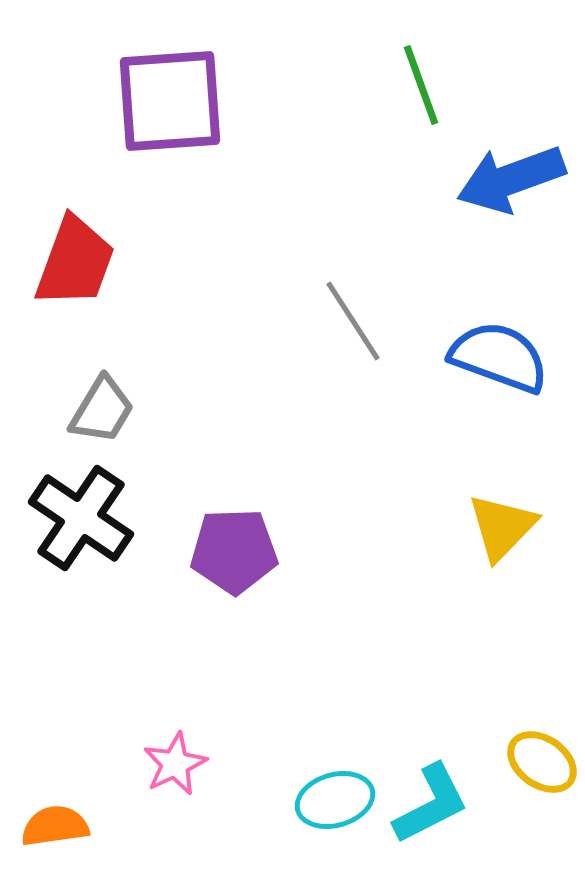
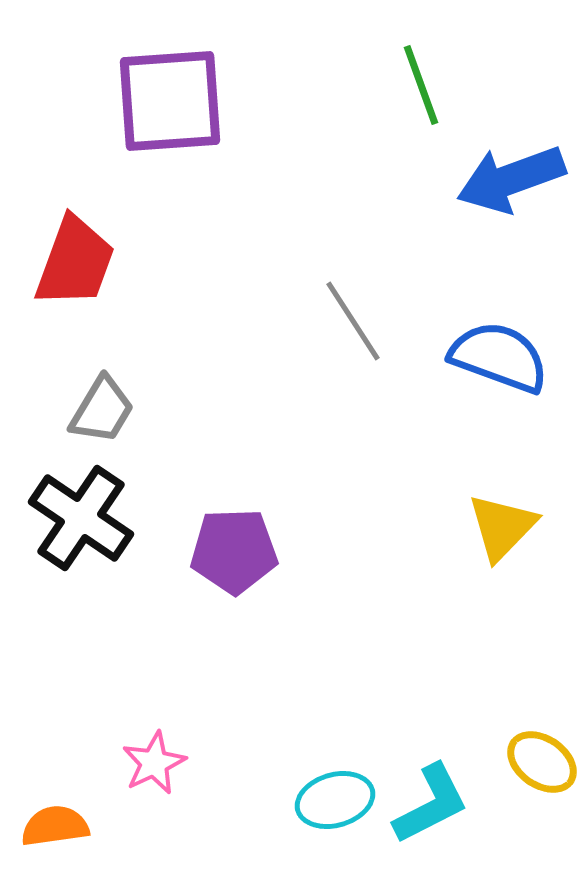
pink star: moved 21 px left, 1 px up
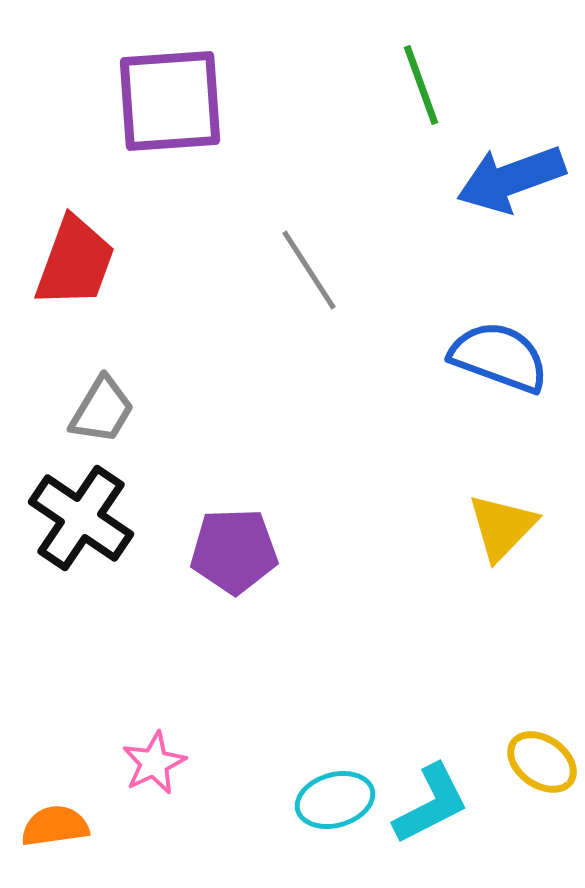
gray line: moved 44 px left, 51 px up
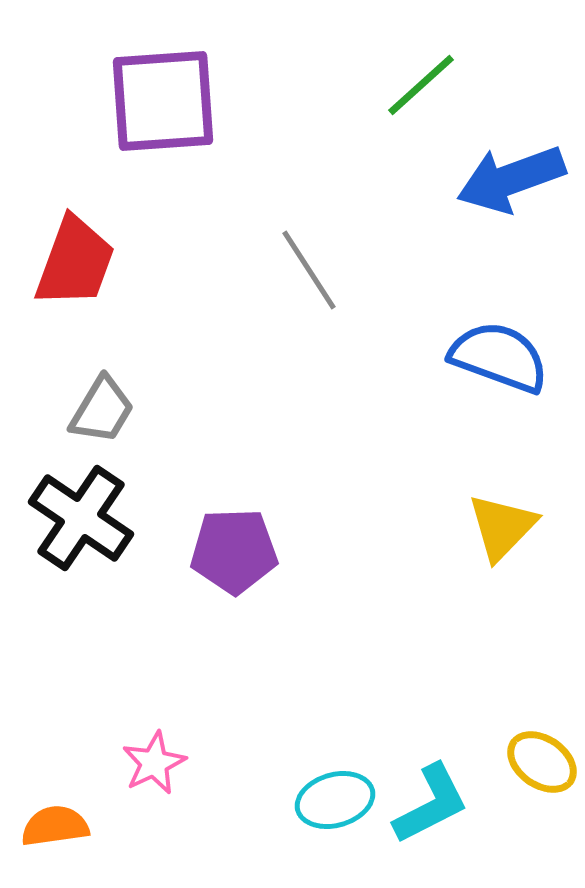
green line: rotated 68 degrees clockwise
purple square: moved 7 px left
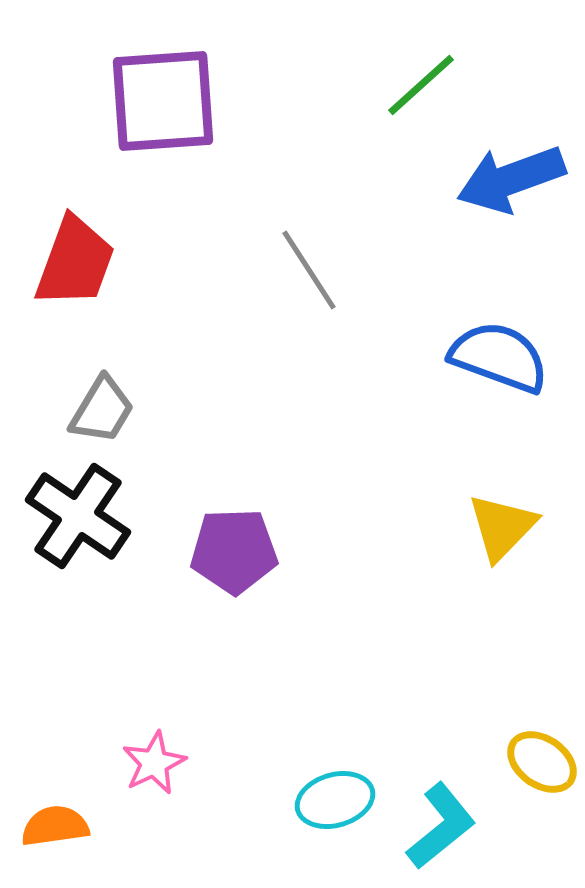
black cross: moved 3 px left, 2 px up
cyan L-shape: moved 10 px right, 22 px down; rotated 12 degrees counterclockwise
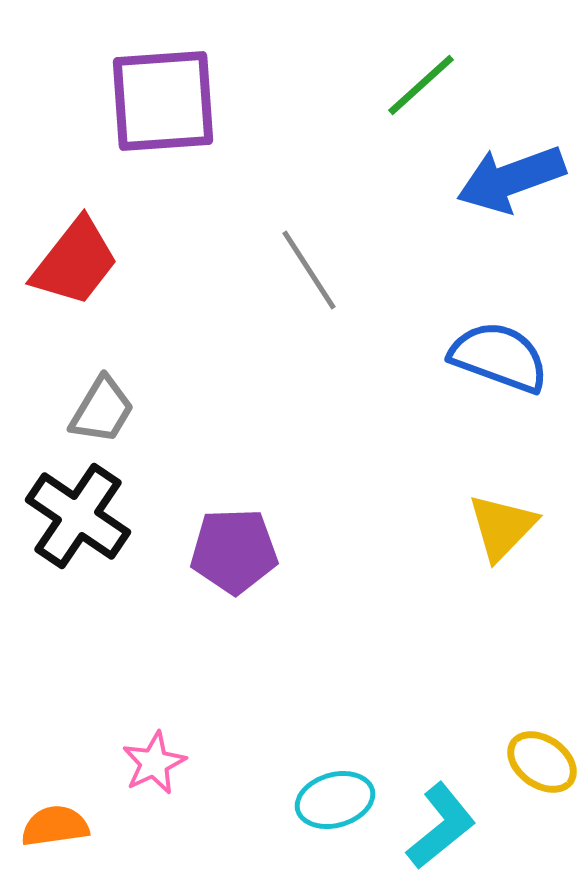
red trapezoid: rotated 18 degrees clockwise
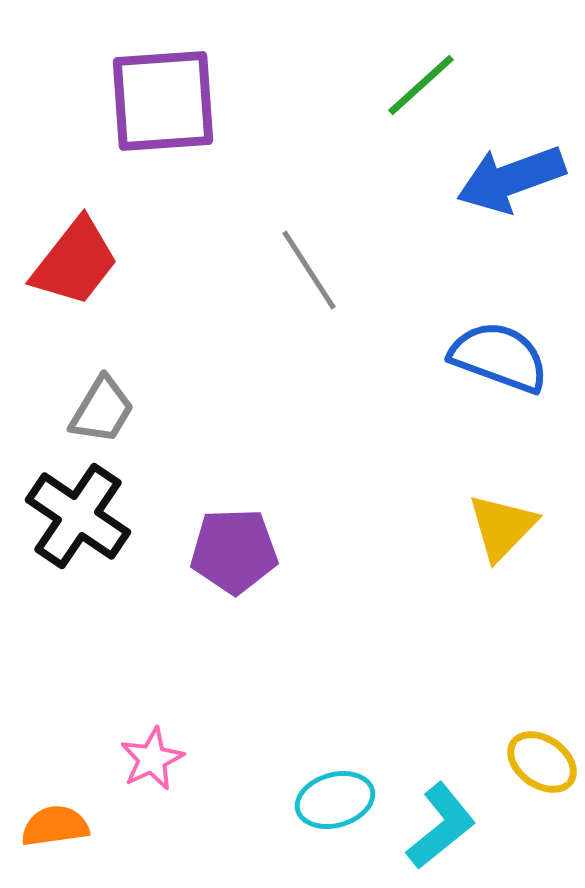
pink star: moved 2 px left, 4 px up
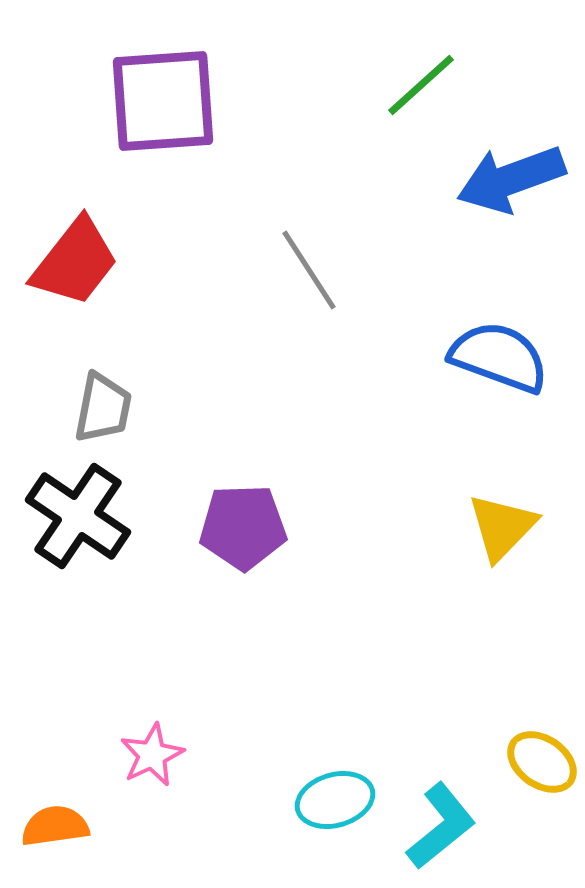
gray trapezoid: moved 1 px right, 2 px up; rotated 20 degrees counterclockwise
purple pentagon: moved 9 px right, 24 px up
pink star: moved 4 px up
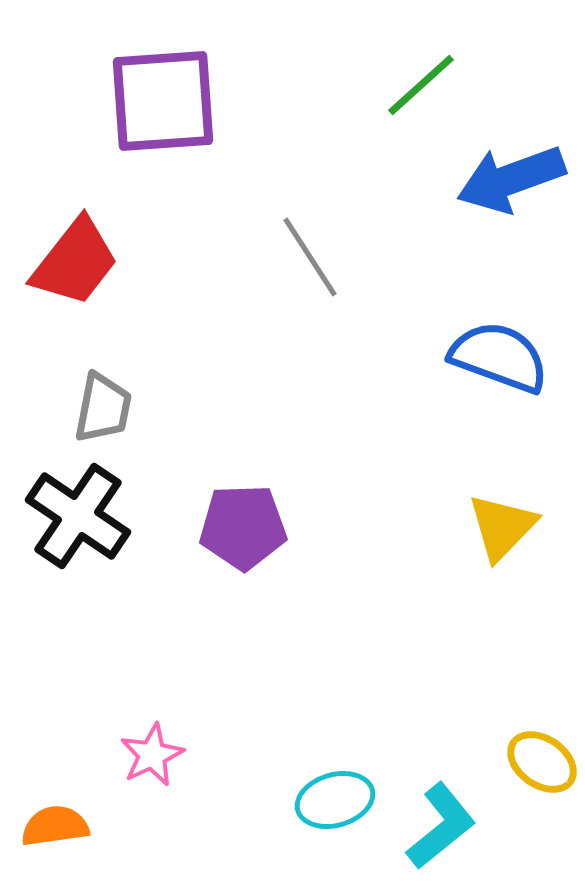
gray line: moved 1 px right, 13 px up
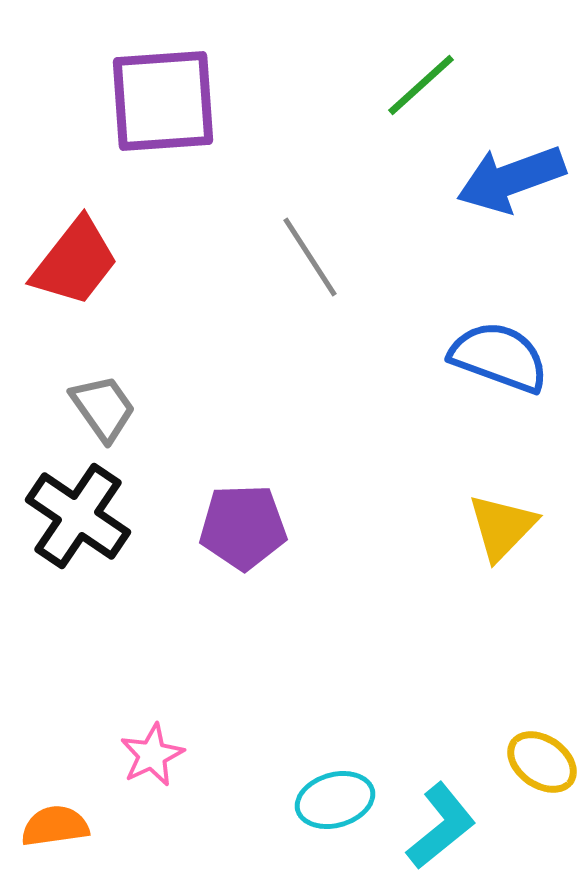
gray trapezoid: rotated 46 degrees counterclockwise
